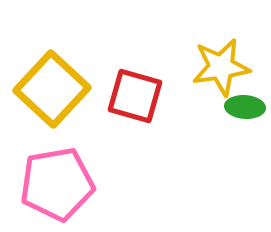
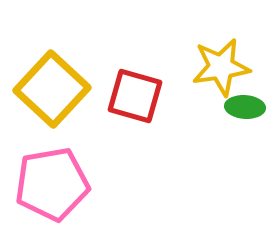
pink pentagon: moved 5 px left
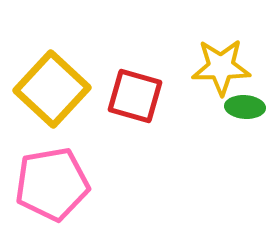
yellow star: rotated 8 degrees clockwise
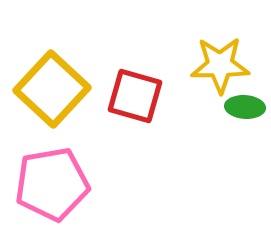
yellow star: moved 1 px left, 2 px up
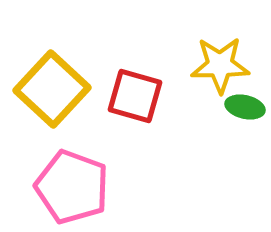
green ellipse: rotated 9 degrees clockwise
pink pentagon: moved 20 px right, 3 px down; rotated 30 degrees clockwise
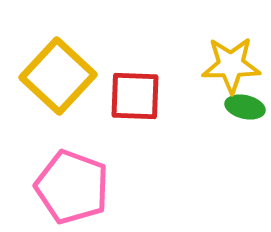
yellow star: moved 11 px right
yellow square: moved 6 px right, 13 px up
red square: rotated 14 degrees counterclockwise
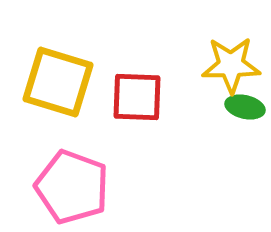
yellow square: moved 6 px down; rotated 26 degrees counterclockwise
red square: moved 2 px right, 1 px down
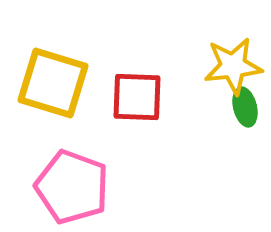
yellow star: moved 2 px right, 1 px down; rotated 6 degrees counterclockwise
yellow square: moved 5 px left, 1 px down
green ellipse: rotated 63 degrees clockwise
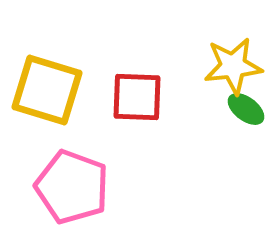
yellow square: moved 6 px left, 7 px down
green ellipse: moved 1 px right, 2 px down; rotated 39 degrees counterclockwise
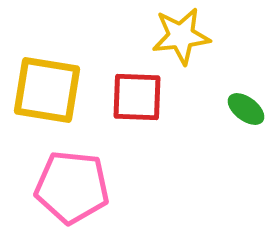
yellow star: moved 52 px left, 30 px up
yellow square: rotated 8 degrees counterclockwise
pink pentagon: rotated 14 degrees counterclockwise
